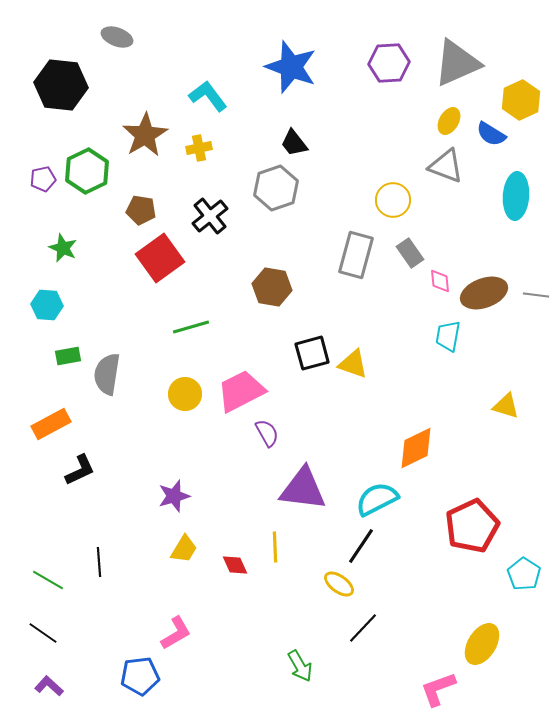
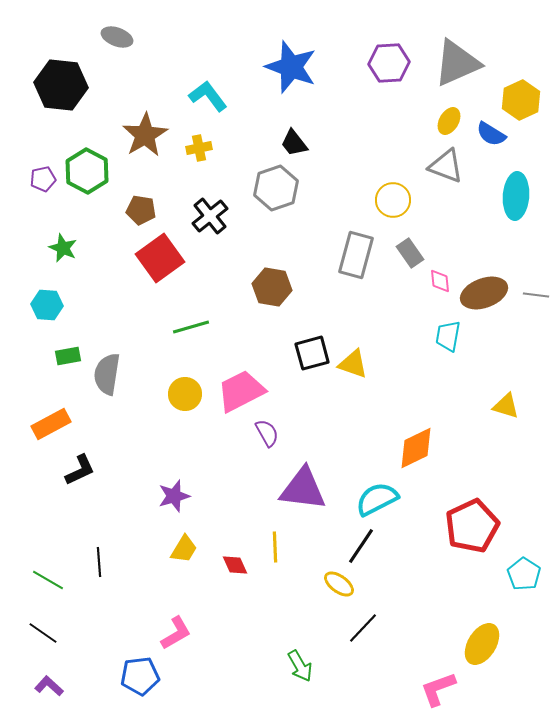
green hexagon at (87, 171): rotated 6 degrees counterclockwise
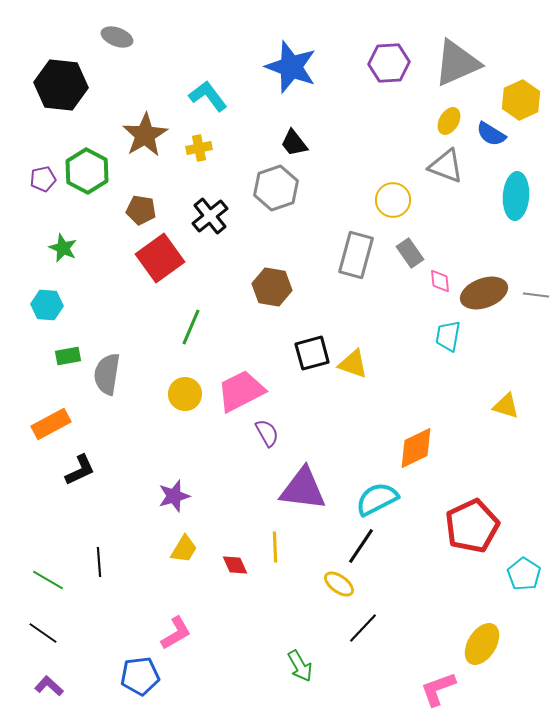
green line at (191, 327): rotated 51 degrees counterclockwise
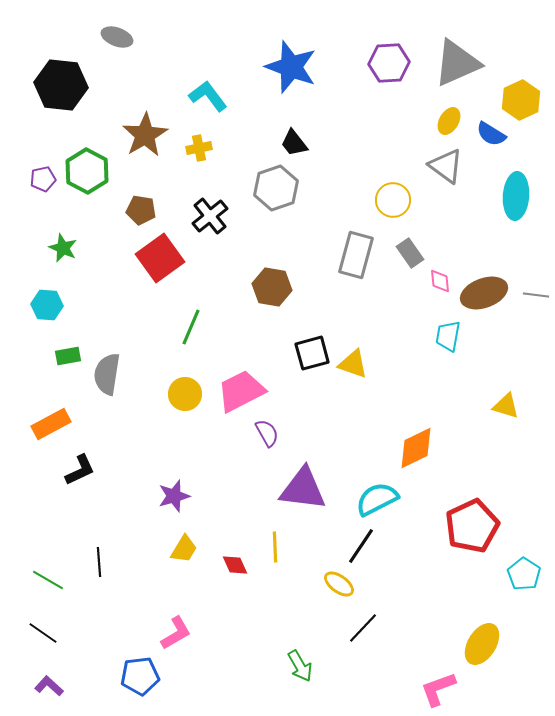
gray triangle at (446, 166): rotated 15 degrees clockwise
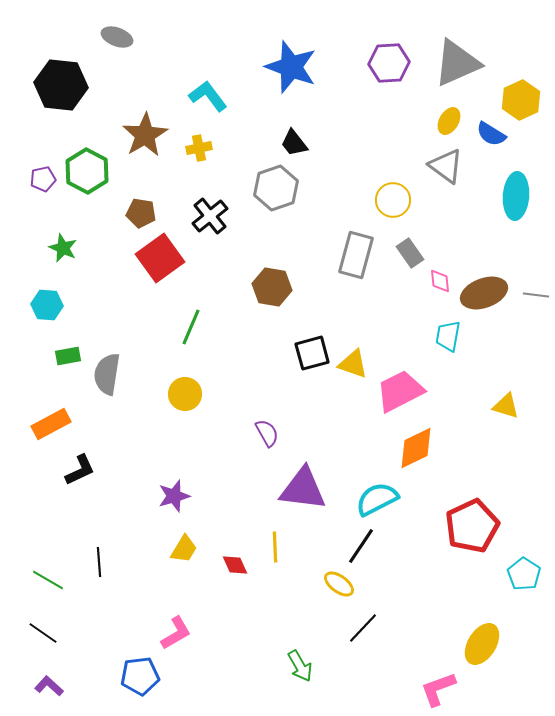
brown pentagon at (141, 210): moved 3 px down
pink trapezoid at (241, 391): moved 159 px right
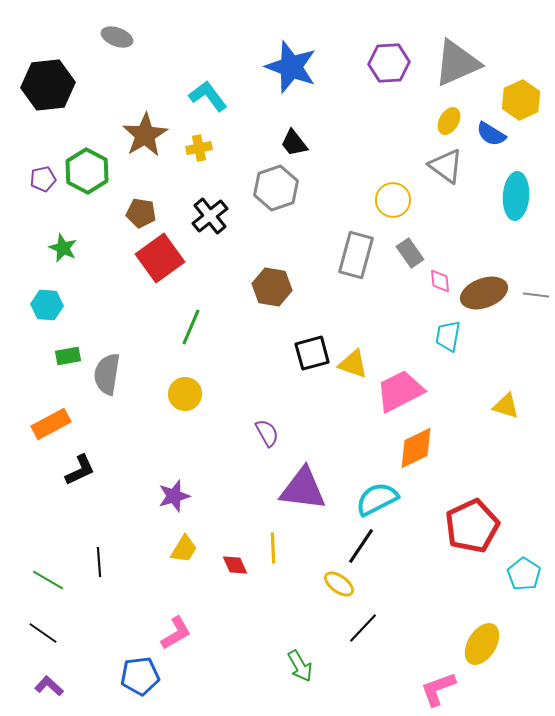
black hexagon at (61, 85): moved 13 px left; rotated 12 degrees counterclockwise
yellow line at (275, 547): moved 2 px left, 1 px down
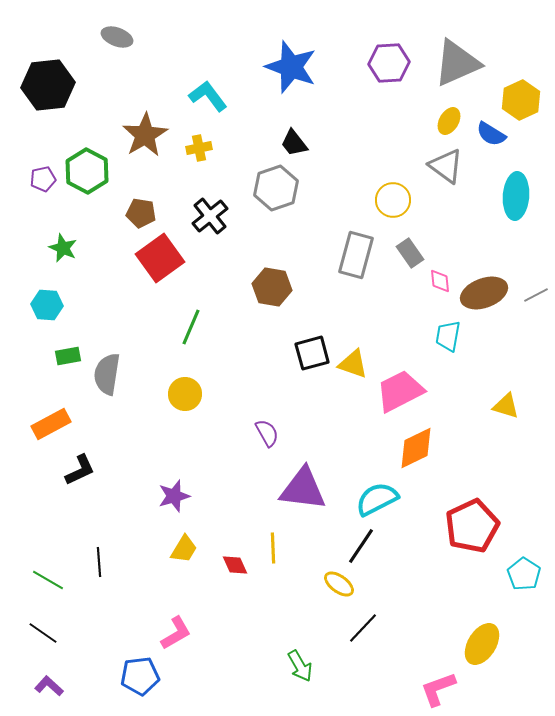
gray line at (536, 295): rotated 35 degrees counterclockwise
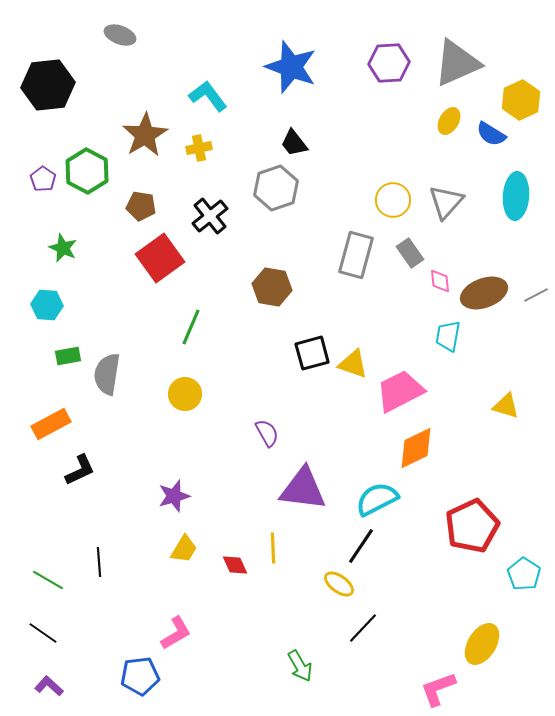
gray ellipse at (117, 37): moved 3 px right, 2 px up
gray triangle at (446, 166): moved 36 px down; rotated 36 degrees clockwise
purple pentagon at (43, 179): rotated 25 degrees counterclockwise
brown pentagon at (141, 213): moved 7 px up
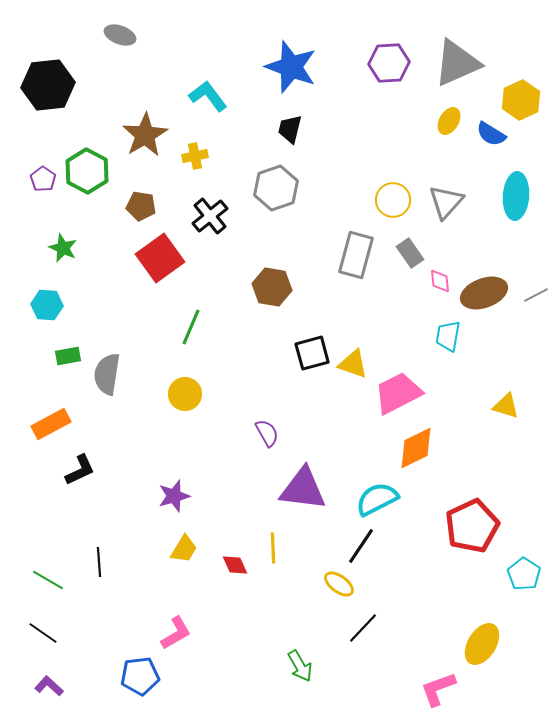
black trapezoid at (294, 143): moved 4 px left, 14 px up; rotated 52 degrees clockwise
yellow cross at (199, 148): moved 4 px left, 8 px down
pink trapezoid at (400, 391): moved 2 px left, 2 px down
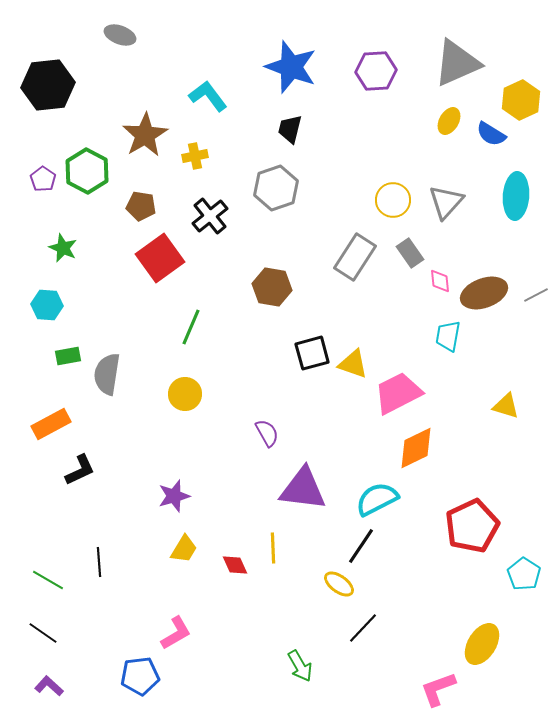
purple hexagon at (389, 63): moved 13 px left, 8 px down
gray rectangle at (356, 255): moved 1 px left, 2 px down; rotated 18 degrees clockwise
